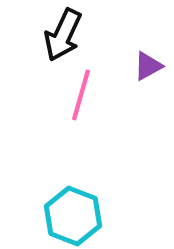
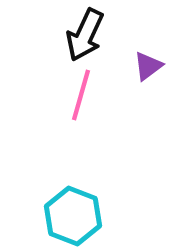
black arrow: moved 22 px right
purple triangle: rotated 8 degrees counterclockwise
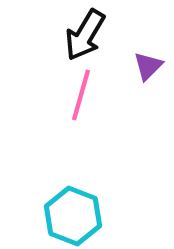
black arrow: rotated 6 degrees clockwise
purple triangle: rotated 8 degrees counterclockwise
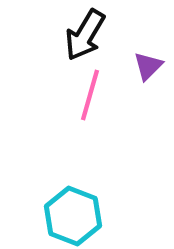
pink line: moved 9 px right
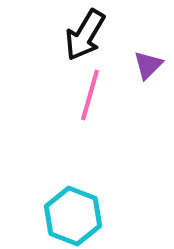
purple triangle: moved 1 px up
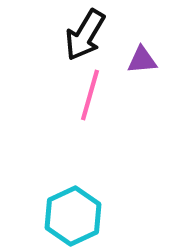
purple triangle: moved 6 px left, 5 px up; rotated 40 degrees clockwise
cyan hexagon: rotated 14 degrees clockwise
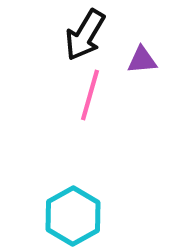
cyan hexagon: rotated 4 degrees counterclockwise
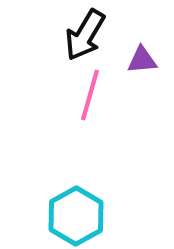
cyan hexagon: moved 3 px right
